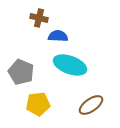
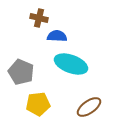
blue semicircle: moved 1 px left
cyan ellipse: moved 1 px right, 1 px up
brown ellipse: moved 2 px left, 2 px down
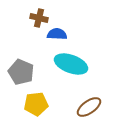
blue semicircle: moved 2 px up
yellow pentagon: moved 2 px left
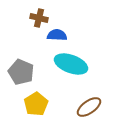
blue semicircle: moved 1 px down
yellow pentagon: rotated 25 degrees counterclockwise
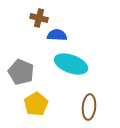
brown ellipse: rotated 50 degrees counterclockwise
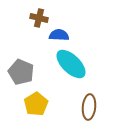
blue semicircle: moved 2 px right
cyan ellipse: rotated 24 degrees clockwise
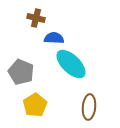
brown cross: moved 3 px left
blue semicircle: moved 5 px left, 3 px down
yellow pentagon: moved 1 px left, 1 px down
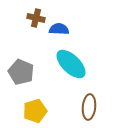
blue semicircle: moved 5 px right, 9 px up
yellow pentagon: moved 6 px down; rotated 15 degrees clockwise
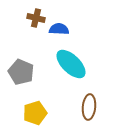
yellow pentagon: moved 2 px down
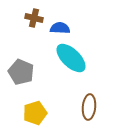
brown cross: moved 2 px left
blue semicircle: moved 1 px right, 1 px up
cyan ellipse: moved 6 px up
